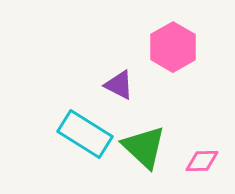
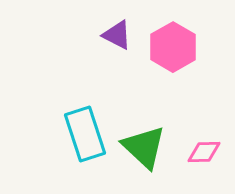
purple triangle: moved 2 px left, 50 px up
cyan rectangle: rotated 40 degrees clockwise
pink diamond: moved 2 px right, 9 px up
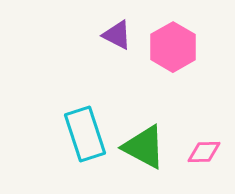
green triangle: rotated 15 degrees counterclockwise
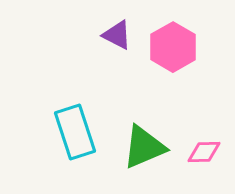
cyan rectangle: moved 10 px left, 2 px up
green triangle: rotated 51 degrees counterclockwise
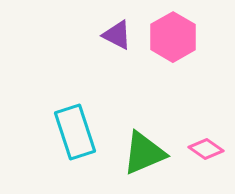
pink hexagon: moved 10 px up
green triangle: moved 6 px down
pink diamond: moved 2 px right, 3 px up; rotated 36 degrees clockwise
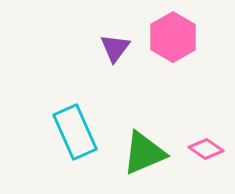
purple triangle: moved 2 px left, 13 px down; rotated 40 degrees clockwise
cyan rectangle: rotated 6 degrees counterclockwise
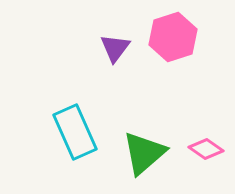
pink hexagon: rotated 12 degrees clockwise
green triangle: rotated 18 degrees counterclockwise
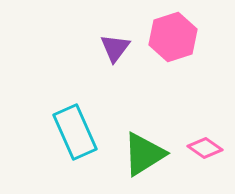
pink diamond: moved 1 px left, 1 px up
green triangle: moved 1 px down; rotated 9 degrees clockwise
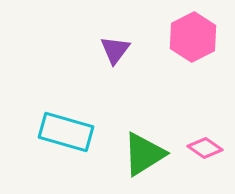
pink hexagon: moved 20 px right; rotated 9 degrees counterclockwise
purple triangle: moved 2 px down
cyan rectangle: moved 9 px left; rotated 50 degrees counterclockwise
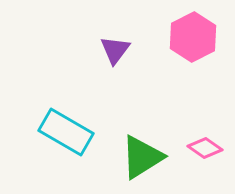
cyan rectangle: rotated 14 degrees clockwise
green triangle: moved 2 px left, 3 px down
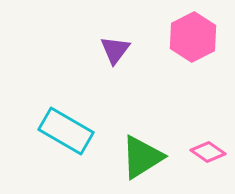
cyan rectangle: moved 1 px up
pink diamond: moved 3 px right, 4 px down
